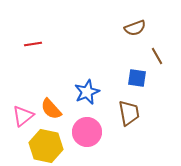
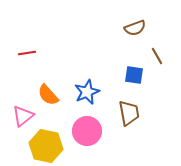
red line: moved 6 px left, 9 px down
blue square: moved 3 px left, 3 px up
orange semicircle: moved 3 px left, 14 px up
pink circle: moved 1 px up
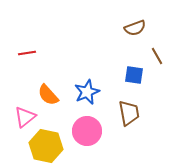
pink triangle: moved 2 px right, 1 px down
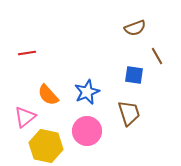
brown trapezoid: rotated 8 degrees counterclockwise
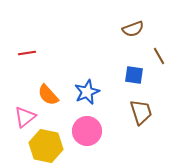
brown semicircle: moved 2 px left, 1 px down
brown line: moved 2 px right
brown trapezoid: moved 12 px right, 1 px up
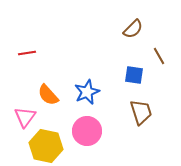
brown semicircle: rotated 25 degrees counterclockwise
pink triangle: rotated 15 degrees counterclockwise
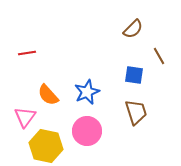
brown trapezoid: moved 5 px left
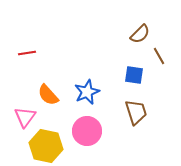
brown semicircle: moved 7 px right, 5 px down
